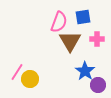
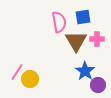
pink semicircle: rotated 30 degrees counterclockwise
brown triangle: moved 6 px right
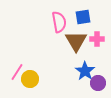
purple circle: moved 2 px up
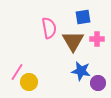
pink semicircle: moved 10 px left, 6 px down
brown triangle: moved 3 px left
blue star: moved 4 px left; rotated 24 degrees counterclockwise
yellow circle: moved 1 px left, 3 px down
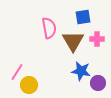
yellow circle: moved 3 px down
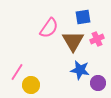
pink semicircle: rotated 45 degrees clockwise
pink cross: rotated 24 degrees counterclockwise
blue star: moved 1 px left, 1 px up
yellow circle: moved 2 px right
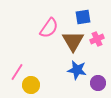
blue star: moved 3 px left
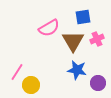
pink semicircle: rotated 25 degrees clockwise
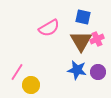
blue square: rotated 21 degrees clockwise
brown triangle: moved 8 px right
purple circle: moved 11 px up
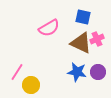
brown triangle: moved 2 px down; rotated 35 degrees counterclockwise
blue star: moved 2 px down
